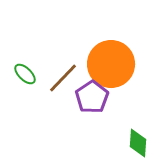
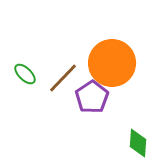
orange circle: moved 1 px right, 1 px up
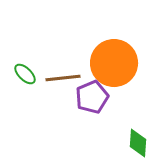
orange circle: moved 2 px right
brown line: rotated 40 degrees clockwise
purple pentagon: rotated 12 degrees clockwise
